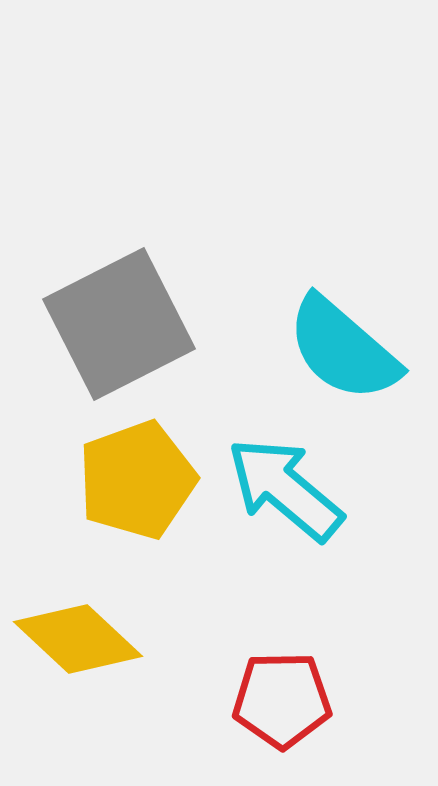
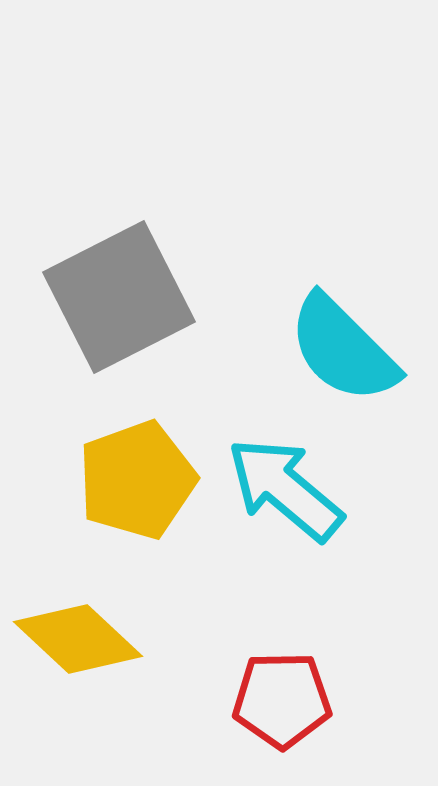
gray square: moved 27 px up
cyan semicircle: rotated 4 degrees clockwise
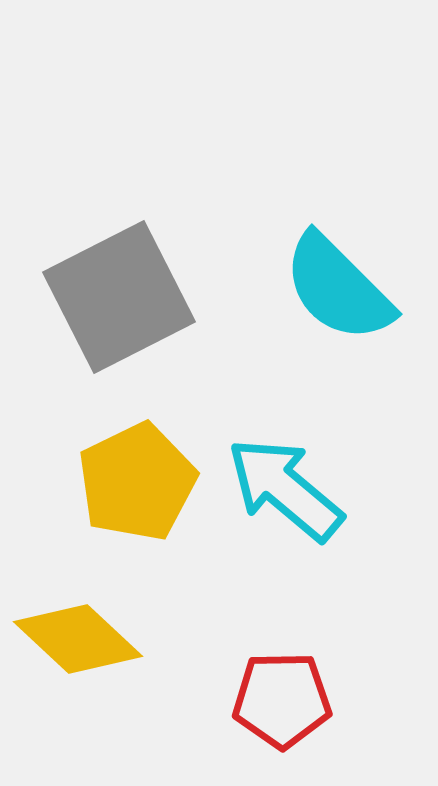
cyan semicircle: moved 5 px left, 61 px up
yellow pentagon: moved 2 px down; rotated 6 degrees counterclockwise
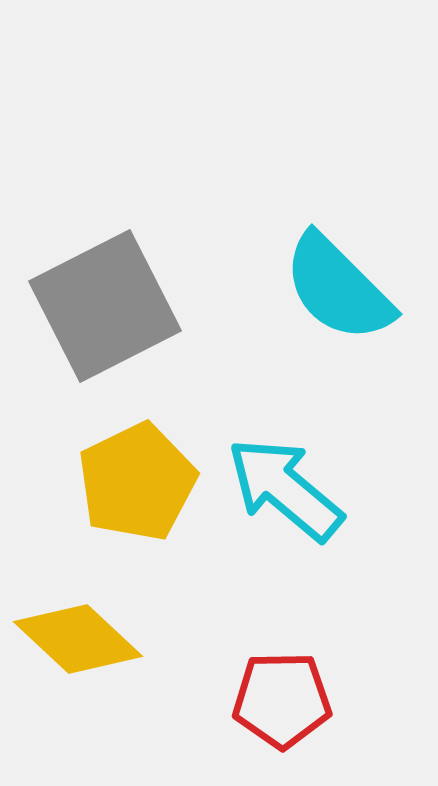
gray square: moved 14 px left, 9 px down
